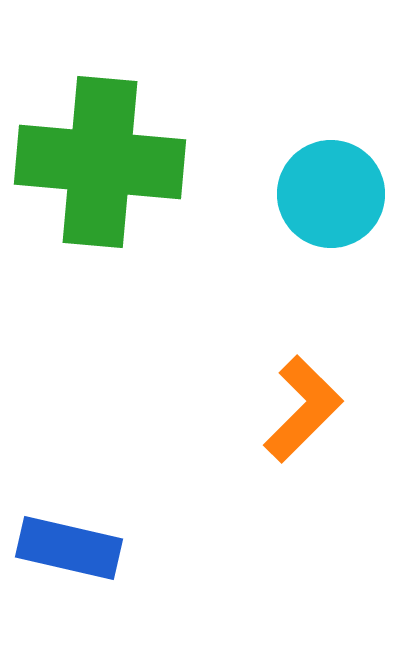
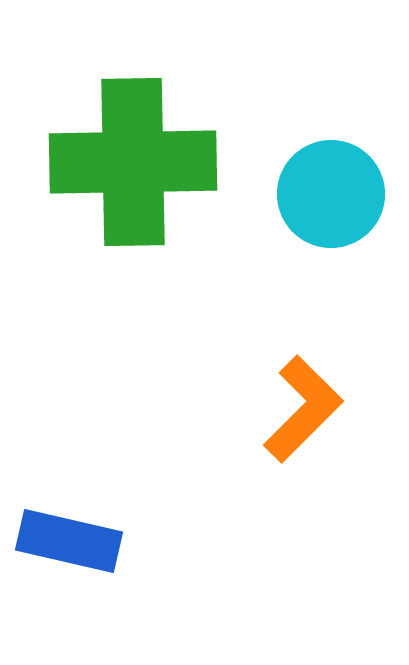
green cross: moved 33 px right; rotated 6 degrees counterclockwise
blue rectangle: moved 7 px up
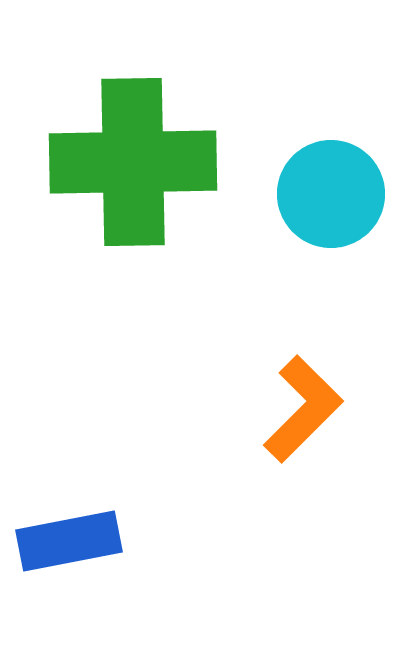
blue rectangle: rotated 24 degrees counterclockwise
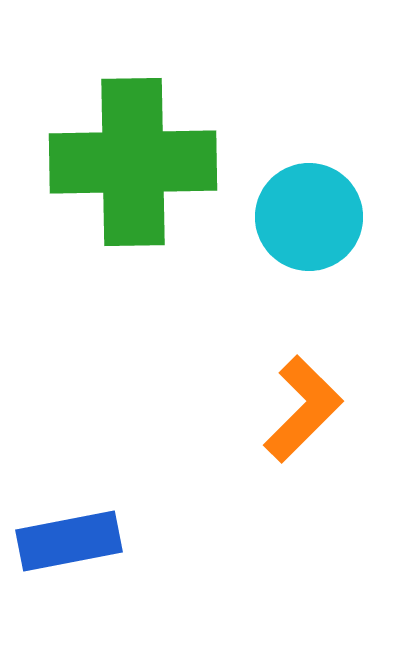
cyan circle: moved 22 px left, 23 px down
